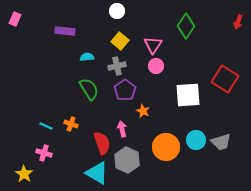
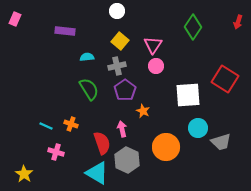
green diamond: moved 7 px right, 1 px down
cyan circle: moved 2 px right, 12 px up
pink cross: moved 12 px right, 1 px up
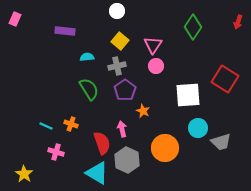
orange circle: moved 1 px left, 1 px down
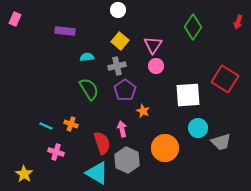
white circle: moved 1 px right, 1 px up
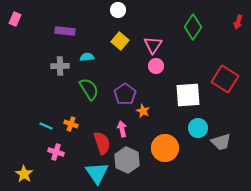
gray cross: moved 57 px left; rotated 12 degrees clockwise
purple pentagon: moved 4 px down
cyan triangle: rotated 25 degrees clockwise
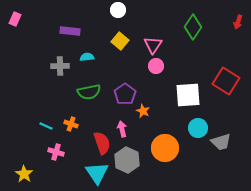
purple rectangle: moved 5 px right
red square: moved 1 px right, 2 px down
green semicircle: moved 3 px down; rotated 110 degrees clockwise
